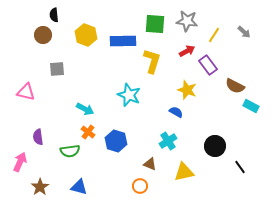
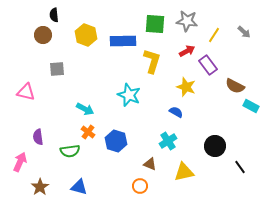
yellow star: moved 1 px left, 3 px up
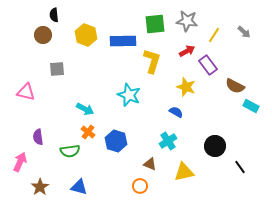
green square: rotated 10 degrees counterclockwise
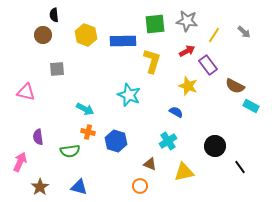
yellow star: moved 2 px right, 1 px up
orange cross: rotated 24 degrees counterclockwise
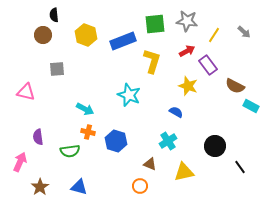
blue rectangle: rotated 20 degrees counterclockwise
